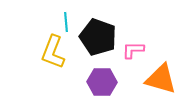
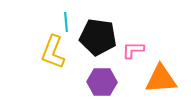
black pentagon: rotated 12 degrees counterclockwise
orange triangle: rotated 20 degrees counterclockwise
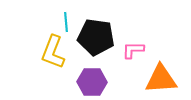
black pentagon: moved 2 px left
purple hexagon: moved 10 px left
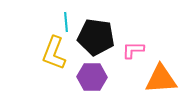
yellow L-shape: moved 1 px right, 1 px down
purple hexagon: moved 5 px up
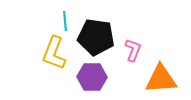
cyan line: moved 1 px left, 1 px up
pink L-shape: rotated 110 degrees clockwise
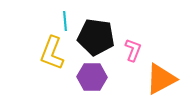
yellow L-shape: moved 2 px left
orange triangle: rotated 24 degrees counterclockwise
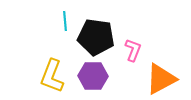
yellow L-shape: moved 23 px down
purple hexagon: moved 1 px right, 1 px up
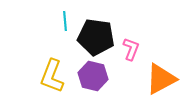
pink L-shape: moved 2 px left, 1 px up
purple hexagon: rotated 12 degrees clockwise
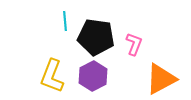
pink L-shape: moved 3 px right, 5 px up
purple hexagon: rotated 20 degrees clockwise
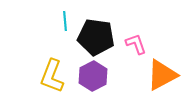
pink L-shape: moved 2 px right; rotated 40 degrees counterclockwise
orange triangle: moved 1 px right, 4 px up
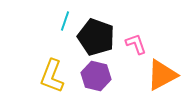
cyan line: rotated 24 degrees clockwise
black pentagon: rotated 12 degrees clockwise
purple hexagon: moved 3 px right; rotated 20 degrees counterclockwise
